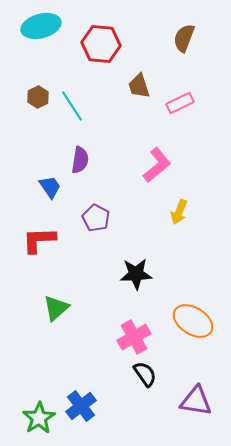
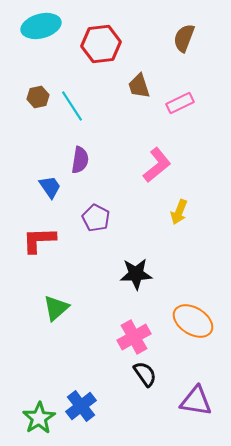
red hexagon: rotated 12 degrees counterclockwise
brown hexagon: rotated 15 degrees clockwise
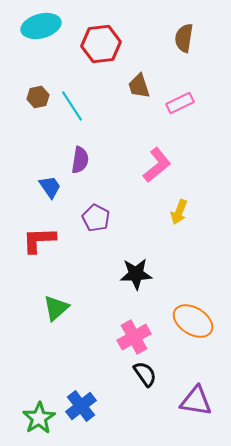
brown semicircle: rotated 12 degrees counterclockwise
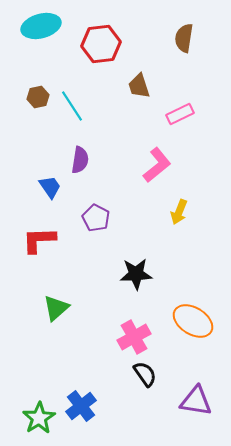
pink rectangle: moved 11 px down
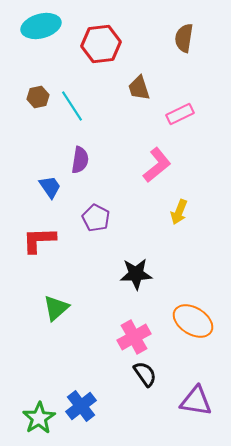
brown trapezoid: moved 2 px down
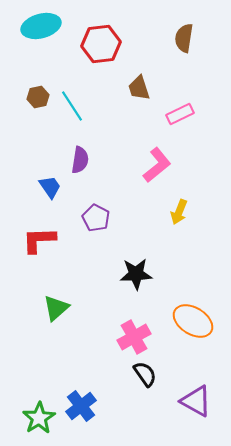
purple triangle: rotated 20 degrees clockwise
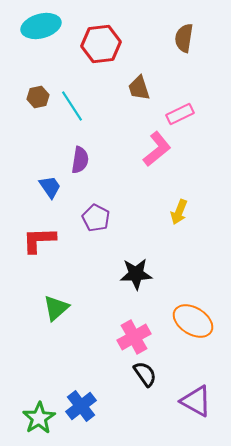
pink L-shape: moved 16 px up
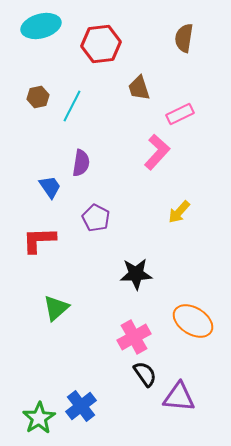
cyan line: rotated 60 degrees clockwise
pink L-shape: moved 3 px down; rotated 9 degrees counterclockwise
purple semicircle: moved 1 px right, 3 px down
yellow arrow: rotated 20 degrees clockwise
purple triangle: moved 17 px left, 4 px up; rotated 24 degrees counterclockwise
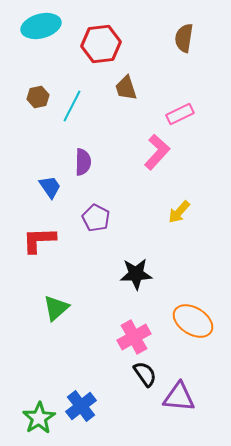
brown trapezoid: moved 13 px left
purple semicircle: moved 2 px right, 1 px up; rotated 8 degrees counterclockwise
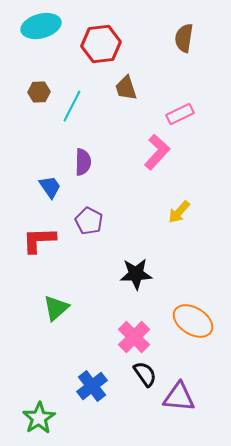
brown hexagon: moved 1 px right, 5 px up; rotated 10 degrees clockwise
purple pentagon: moved 7 px left, 3 px down
pink cross: rotated 16 degrees counterclockwise
blue cross: moved 11 px right, 20 px up
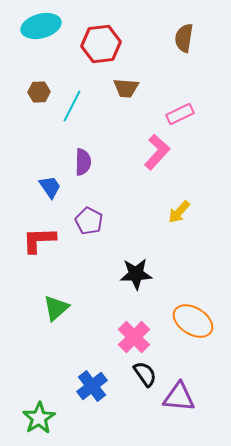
brown trapezoid: rotated 68 degrees counterclockwise
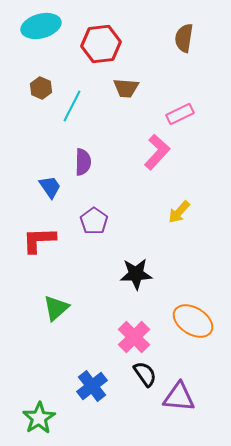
brown hexagon: moved 2 px right, 4 px up; rotated 25 degrees clockwise
purple pentagon: moved 5 px right; rotated 8 degrees clockwise
